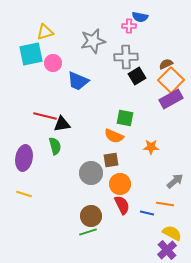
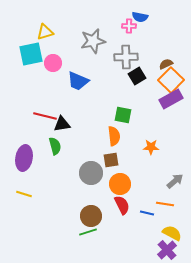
green square: moved 2 px left, 3 px up
orange semicircle: rotated 120 degrees counterclockwise
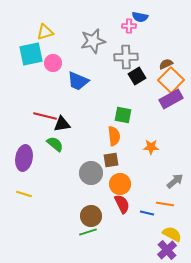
green semicircle: moved 2 px up; rotated 36 degrees counterclockwise
red semicircle: moved 1 px up
yellow semicircle: moved 1 px down
